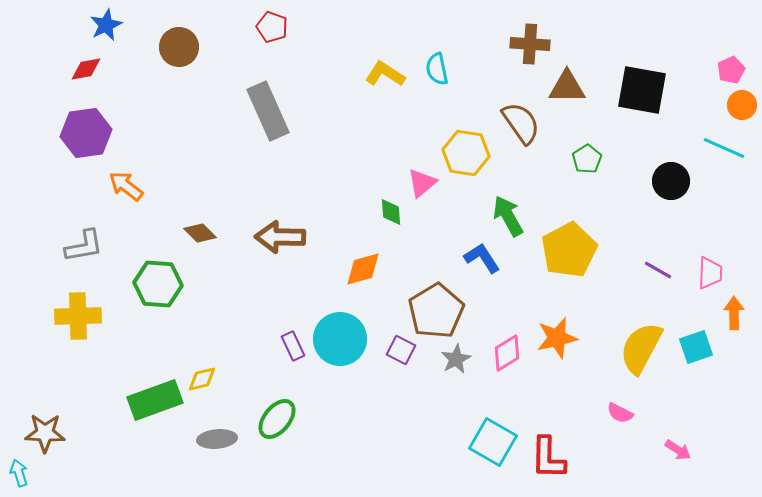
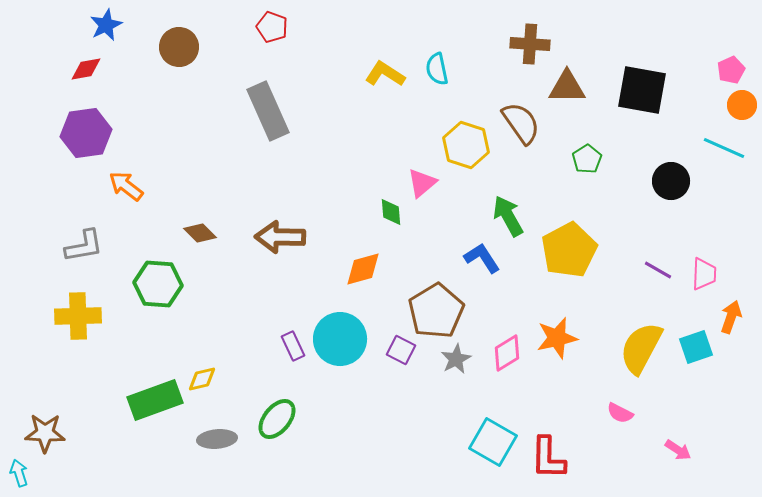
yellow hexagon at (466, 153): moved 8 px up; rotated 9 degrees clockwise
pink trapezoid at (710, 273): moved 6 px left, 1 px down
orange arrow at (734, 313): moved 3 px left, 4 px down; rotated 20 degrees clockwise
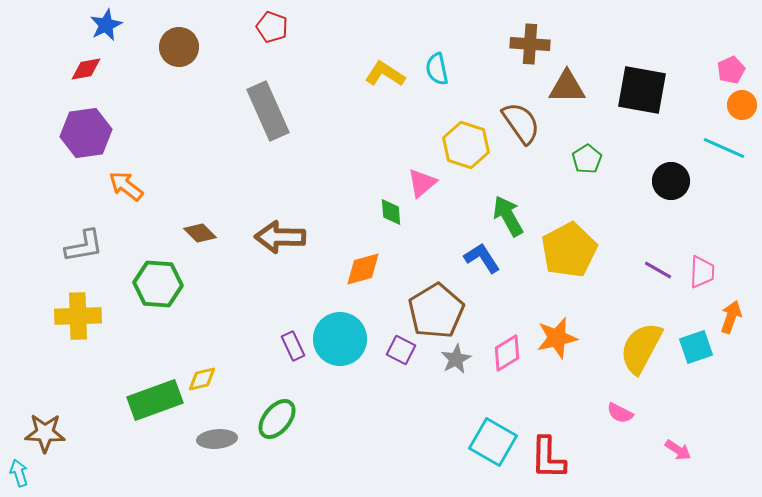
pink trapezoid at (704, 274): moved 2 px left, 2 px up
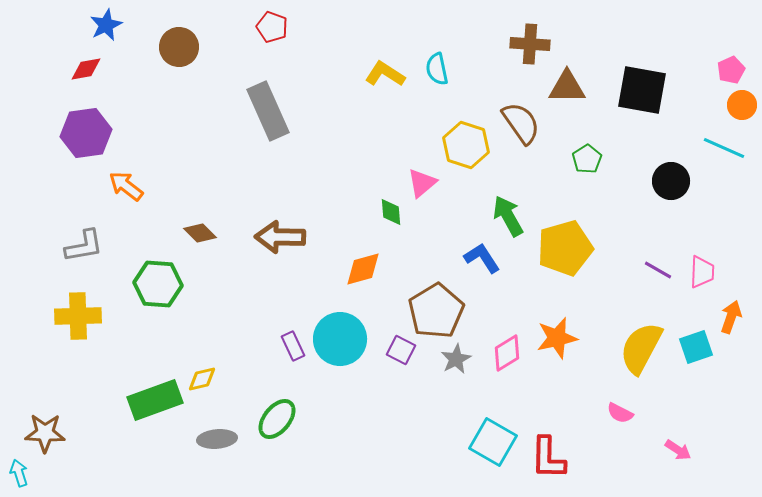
yellow pentagon at (569, 250): moved 4 px left, 2 px up; rotated 12 degrees clockwise
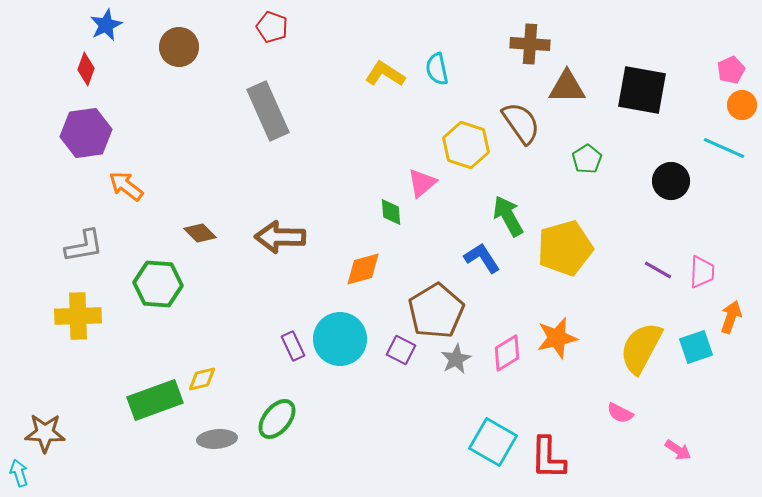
red diamond at (86, 69): rotated 60 degrees counterclockwise
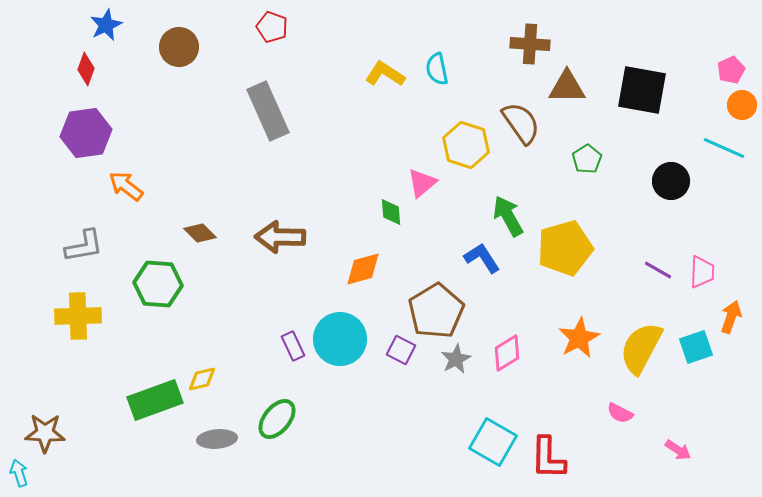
orange star at (557, 338): moved 22 px right; rotated 15 degrees counterclockwise
